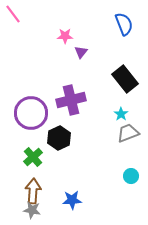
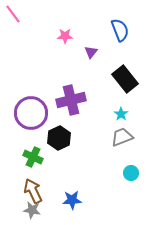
blue semicircle: moved 4 px left, 6 px down
purple triangle: moved 10 px right
gray trapezoid: moved 6 px left, 4 px down
green cross: rotated 24 degrees counterclockwise
cyan circle: moved 3 px up
brown arrow: rotated 30 degrees counterclockwise
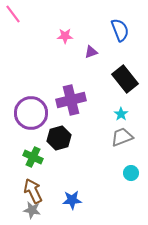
purple triangle: rotated 32 degrees clockwise
black hexagon: rotated 10 degrees clockwise
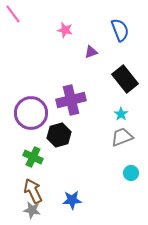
pink star: moved 6 px up; rotated 14 degrees clockwise
black hexagon: moved 3 px up
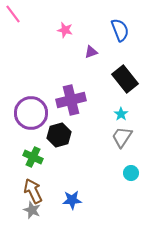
gray trapezoid: rotated 35 degrees counterclockwise
gray star: rotated 12 degrees clockwise
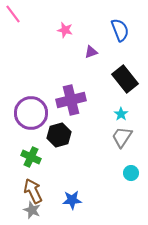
green cross: moved 2 px left
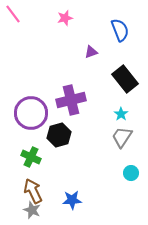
pink star: moved 12 px up; rotated 28 degrees counterclockwise
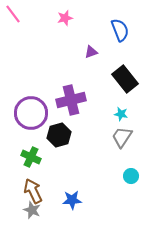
cyan star: rotated 24 degrees counterclockwise
cyan circle: moved 3 px down
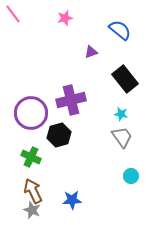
blue semicircle: rotated 30 degrees counterclockwise
gray trapezoid: rotated 110 degrees clockwise
